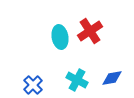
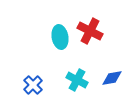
red cross: rotated 30 degrees counterclockwise
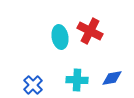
cyan cross: rotated 25 degrees counterclockwise
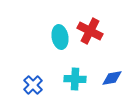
cyan cross: moved 2 px left, 1 px up
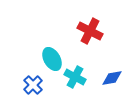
cyan ellipse: moved 8 px left, 22 px down; rotated 20 degrees counterclockwise
cyan cross: moved 2 px up; rotated 25 degrees clockwise
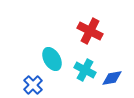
cyan cross: moved 10 px right, 7 px up
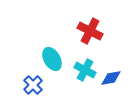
blue diamond: moved 1 px left
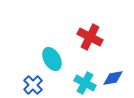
red cross: moved 6 px down
cyan cross: moved 13 px down
blue diamond: moved 2 px right
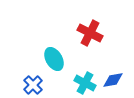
red cross: moved 4 px up
cyan ellipse: moved 2 px right
blue diamond: moved 2 px down
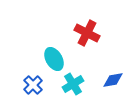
red cross: moved 3 px left
cyan cross: moved 12 px left, 1 px down; rotated 30 degrees clockwise
